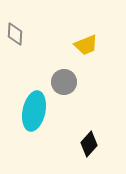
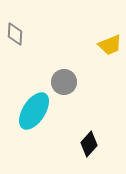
yellow trapezoid: moved 24 px right
cyan ellipse: rotated 21 degrees clockwise
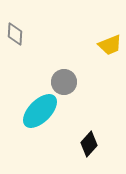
cyan ellipse: moved 6 px right; rotated 12 degrees clockwise
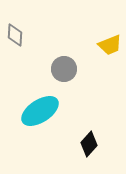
gray diamond: moved 1 px down
gray circle: moved 13 px up
cyan ellipse: rotated 12 degrees clockwise
